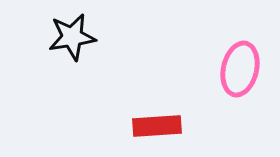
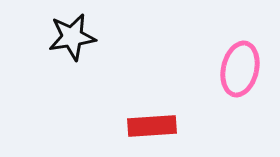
red rectangle: moved 5 px left
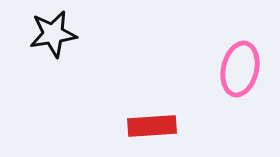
black star: moved 19 px left, 3 px up
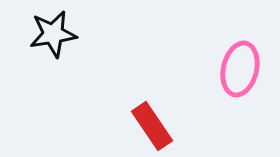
red rectangle: rotated 60 degrees clockwise
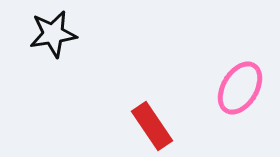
pink ellipse: moved 19 px down; rotated 18 degrees clockwise
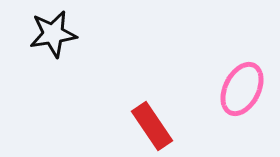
pink ellipse: moved 2 px right, 1 px down; rotated 4 degrees counterclockwise
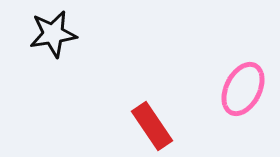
pink ellipse: moved 1 px right
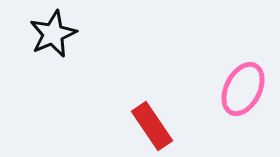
black star: rotated 15 degrees counterclockwise
